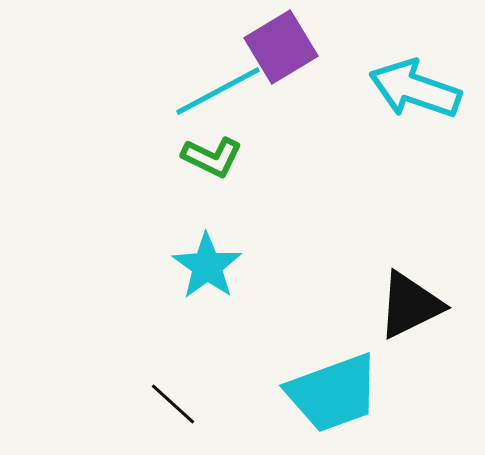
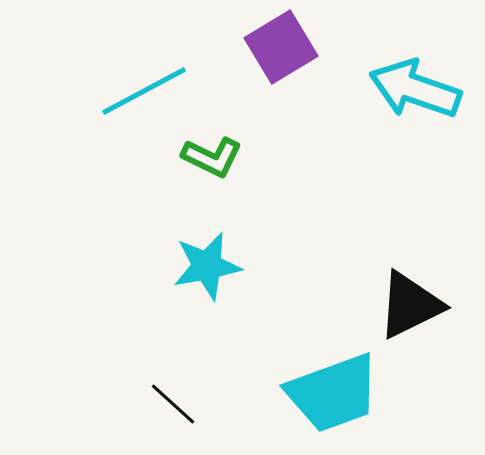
cyan line: moved 74 px left
cyan star: rotated 26 degrees clockwise
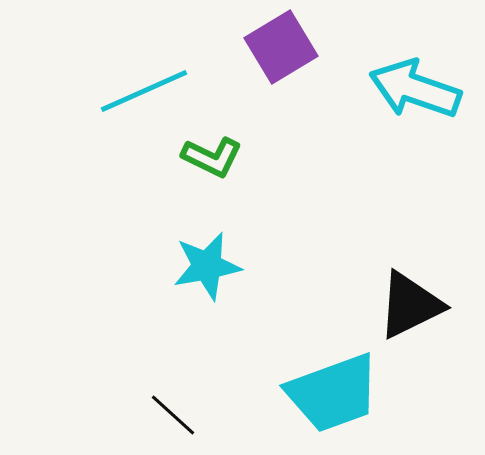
cyan line: rotated 4 degrees clockwise
black line: moved 11 px down
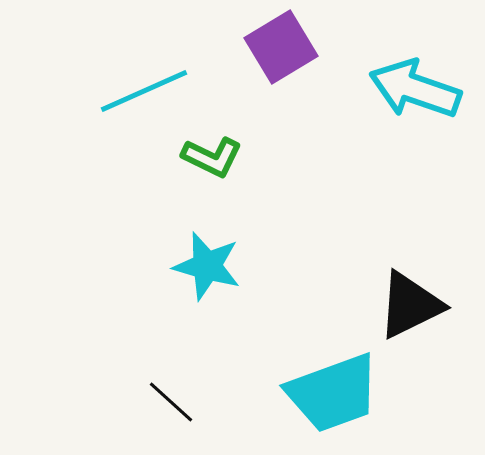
cyan star: rotated 26 degrees clockwise
black line: moved 2 px left, 13 px up
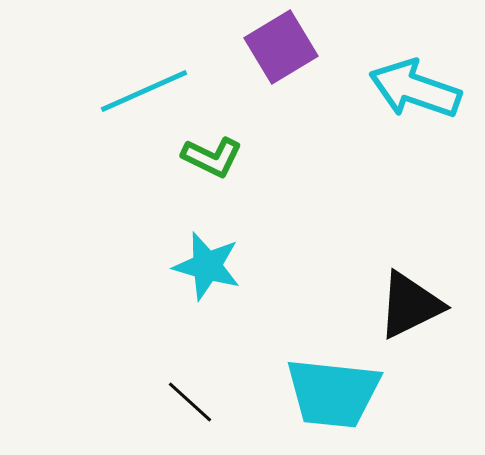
cyan trapezoid: rotated 26 degrees clockwise
black line: moved 19 px right
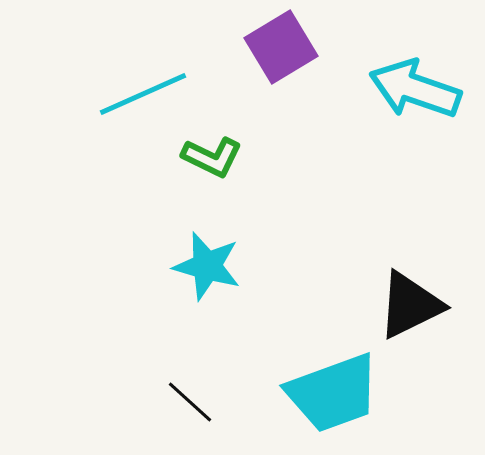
cyan line: moved 1 px left, 3 px down
cyan trapezoid: rotated 26 degrees counterclockwise
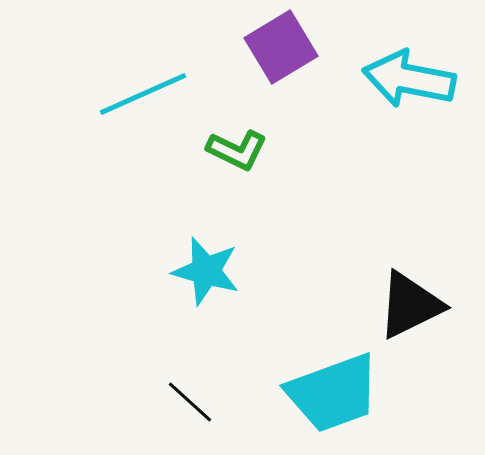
cyan arrow: moved 6 px left, 10 px up; rotated 8 degrees counterclockwise
green L-shape: moved 25 px right, 7 px up
cyan star: moved 1 px left, 5 px down
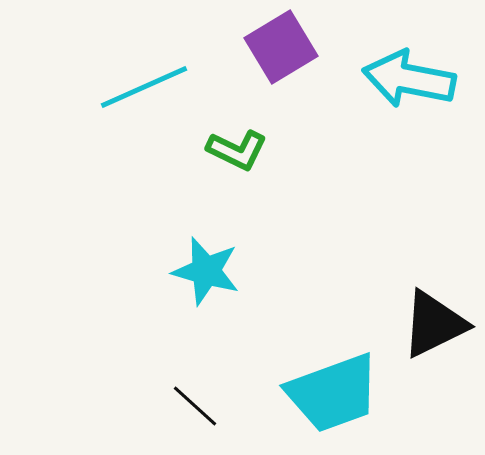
cyan line: moved 1 px right, 7 px up
black triangle: moved 24 px right, 19 px down
black line: moved 5 px right, 4 px down
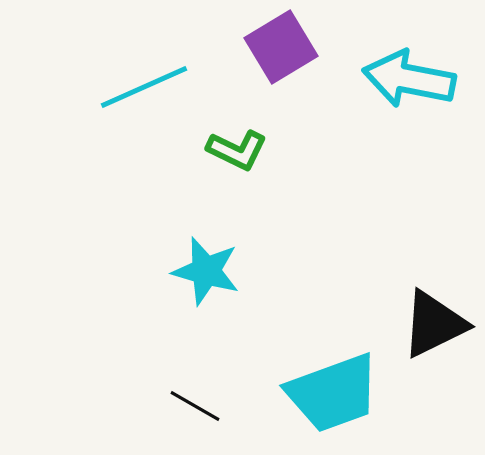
black line: rotated 12 degrees counterclockwise
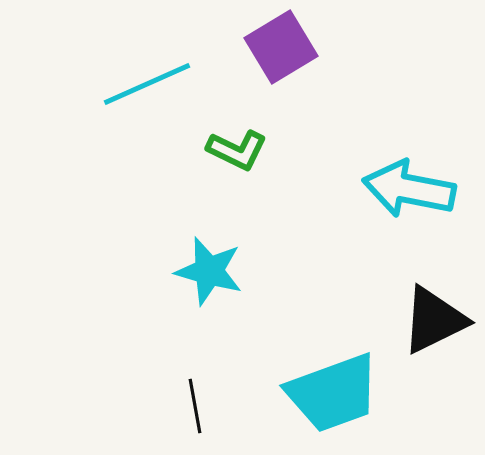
cyan arrow: moved 110 px down
cyan line: moved 3 px right, 3 px up
cyan star: moved 3 px right
black triangle: moved 4 px up
black line: rotated 50 degrees clockwise
